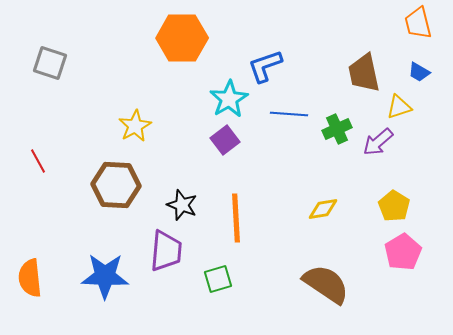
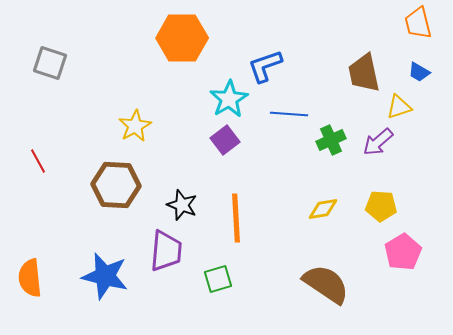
green cross: moved 6 px left, 11 px down
yellow pentagon: moved 13 px left; rotated 28 degrees counterclockwise
blue star: rotated 12 degrees clockwise
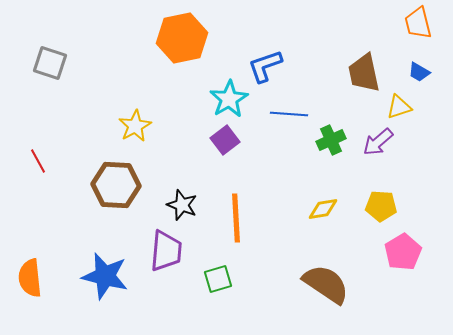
orange hexagon: rotated 12 degrees counterclockwise
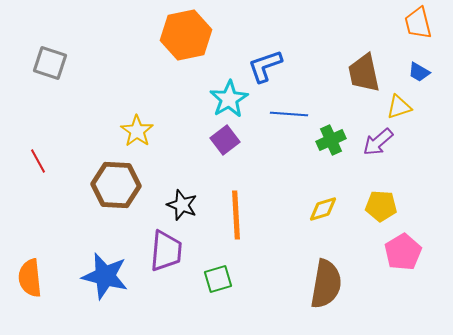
orange hexagon: moved 4 px right, 3 px up
yellow star: moved 2 px right, 5 px down; rotated 8 degrees counterclockwise
yellow diamond: rotated 8 degrees counterclockwise
orange line: moved 3 px up
brown semicircle: rotated 66 degrees clockwise
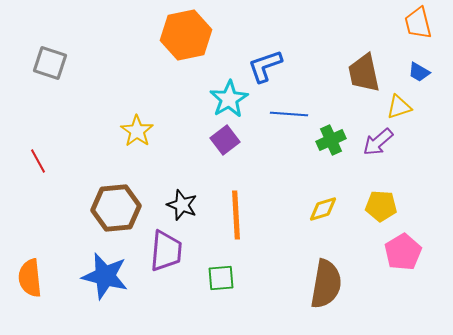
brown hexagon: moved 23 px down; rotated 9 degrees counterclockwise
green square: moved 3 px right, 1 px up; rotated 12 degrees clockwise
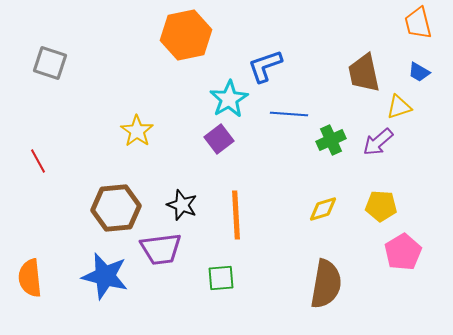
purple square: moved 6 px left, 1 px up
purple trapezoid: moved 5 px left, 2 px up; rotated 78 degrees clockwise
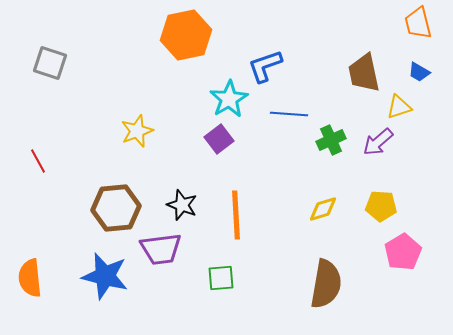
yellow star: rotated 16 degrees clockwise
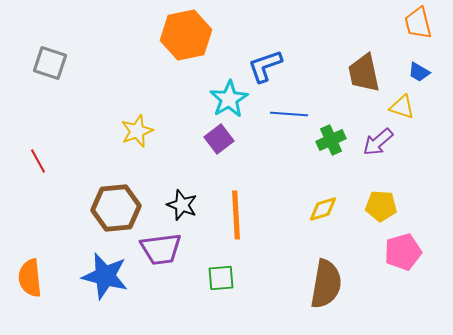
yellow triangle: moved 3 px right; rotated 36 degrees clockwise
pink pentagon: rotated 15 degrees clockwise
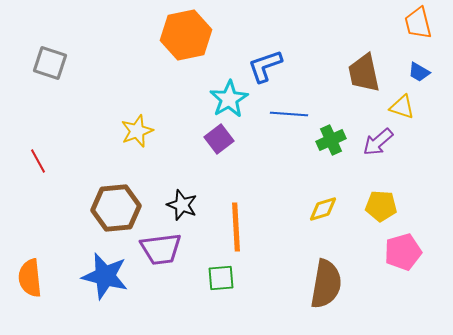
orange line: moved 12 px down
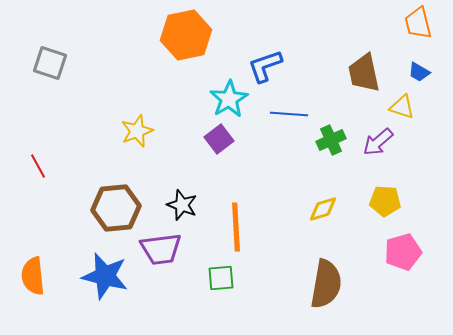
red line: moved 5 px down
yellow pentagon: moved 4 px right, 5 px up
orange semicircle: moved 3 px right, 2 px up
